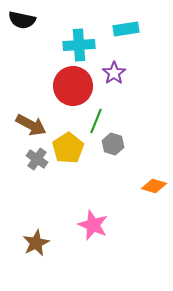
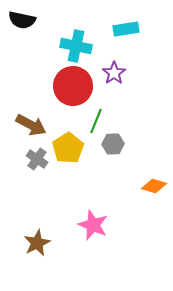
cyan cross: moved 3 px left, 1 px down; rotated 16 degrees clockwise
gray hexagon: rotated 20 degrees counterclockwise
brown star: moved 1 px right
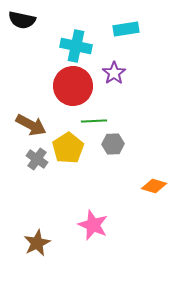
green line: moved 2 px left; rotated 65 degrees clockwise
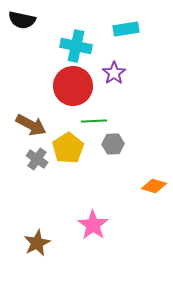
pink star: rotated 12 degrees clockwise
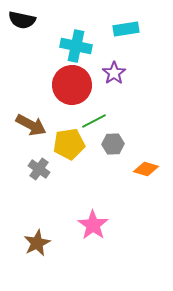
red circle: moved 1 px left, 1 px up
green line: rotated 25 degrees counterclockwise
yellow pentagon: moved 1 px right, 4 px up; rotated 24 degrees clockwise
gray cross: moved 2 px right, 10 px down
orange diamond: moved 8 px left, 17 px up
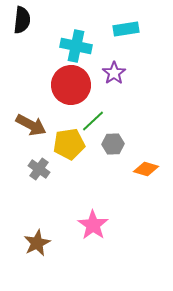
black semicircle: rotated 96 degrees counterclockwise
red circle: moved 1 px left
green line: moved 1 px left; rotated 15 degrees counterclockwise
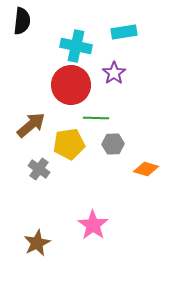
black semicircle: moved 1 px down
cyan rectangle: moved 2 px left, 3 px down
green line: moved 3 px right, 3 px up; rotated 45 degrees clockwise
brown arrow: rotated 68 degrees counterclockwise
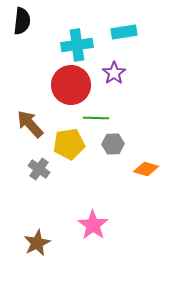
cyan cross: moved 1 px right, 1 px up; rotated 20 degrees counterclockwise
brown arrow: moved 1 px left, 1 px up; rotated 92 degrees counterclockwise
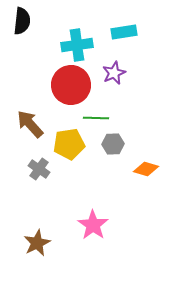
purple star: rotated 10 degrees clockwise
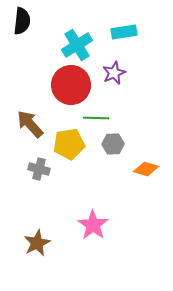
cyan cross: rotated 24 degrees counterclockwise
gray cross: rotated 20 degrees counterclockwise
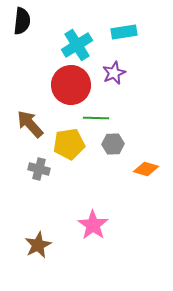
brown star: moved 1 px right, 2 px down
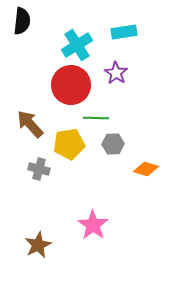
purple star: moved 2 px right; rotated 15 degrees counterclockwise
